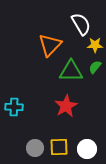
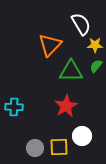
green semicircle: moved 1 px right, 1 px up
white circle: moved 5 px left, 13 px up
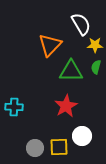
green semicircle: moved 1 px down; rotated 24 degrees counterclockwise
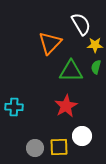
orange triangle: moved 2 px up
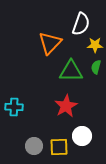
white semicircle: rotated 50 degrees clockwise
gray circle: moved 1 px left, 2 px up
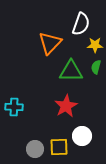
gray circle: moved 1 px right, 3 px down
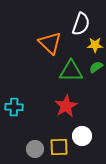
orange triangle: rotated 30 degrees counterclockwise
green semicircle: rotated 40 degrees clockwise
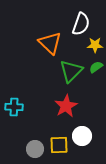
green triangle: rotated 45 degrees counterclockwise
yellow square: moved 2 px up
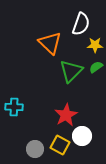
red star: moved 9 px down
yellow square: moved 1 px right; rotated 30 degrees clockwise
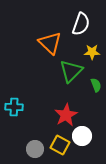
yellow star: moved 3 px left, 7 px down
green semicircle: moved 18 px down; rotated 104 degrees clockwise
